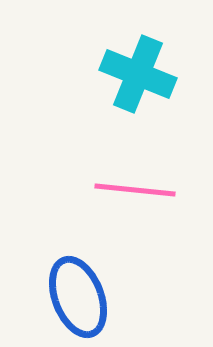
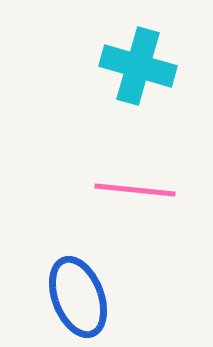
cyan cross: moved 8 px up; rotated 6 degrees counterclockwise
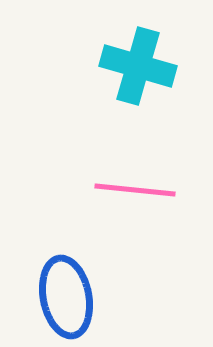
blue ellipse: moved 12 px left; rotated 10 degrees clockwise
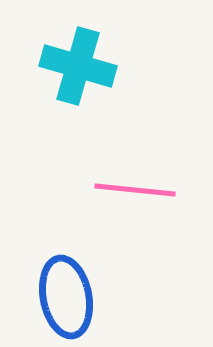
cyan cross: moved 60 px left
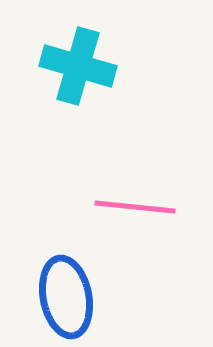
pink line: moved 17 px down
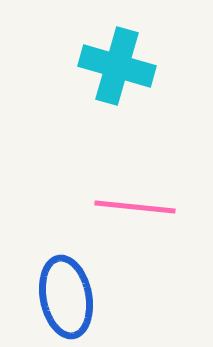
cyan cross: moved 39 px right
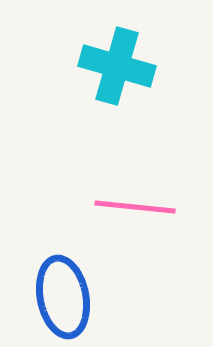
blue ellipse: moved 3 px left
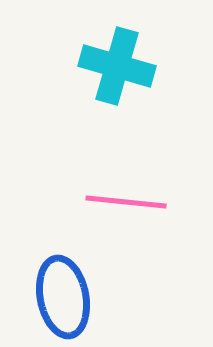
pink line: moved 9 px left, 5 px up
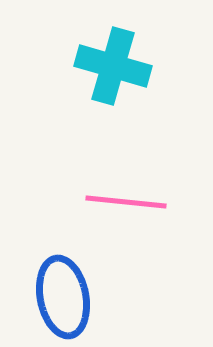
cyan cross: moved 4 px left
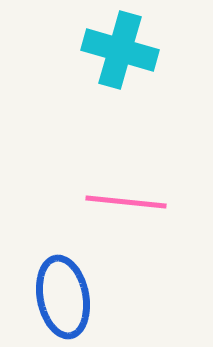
cyan cross: moved 7 px right, 16 px up
